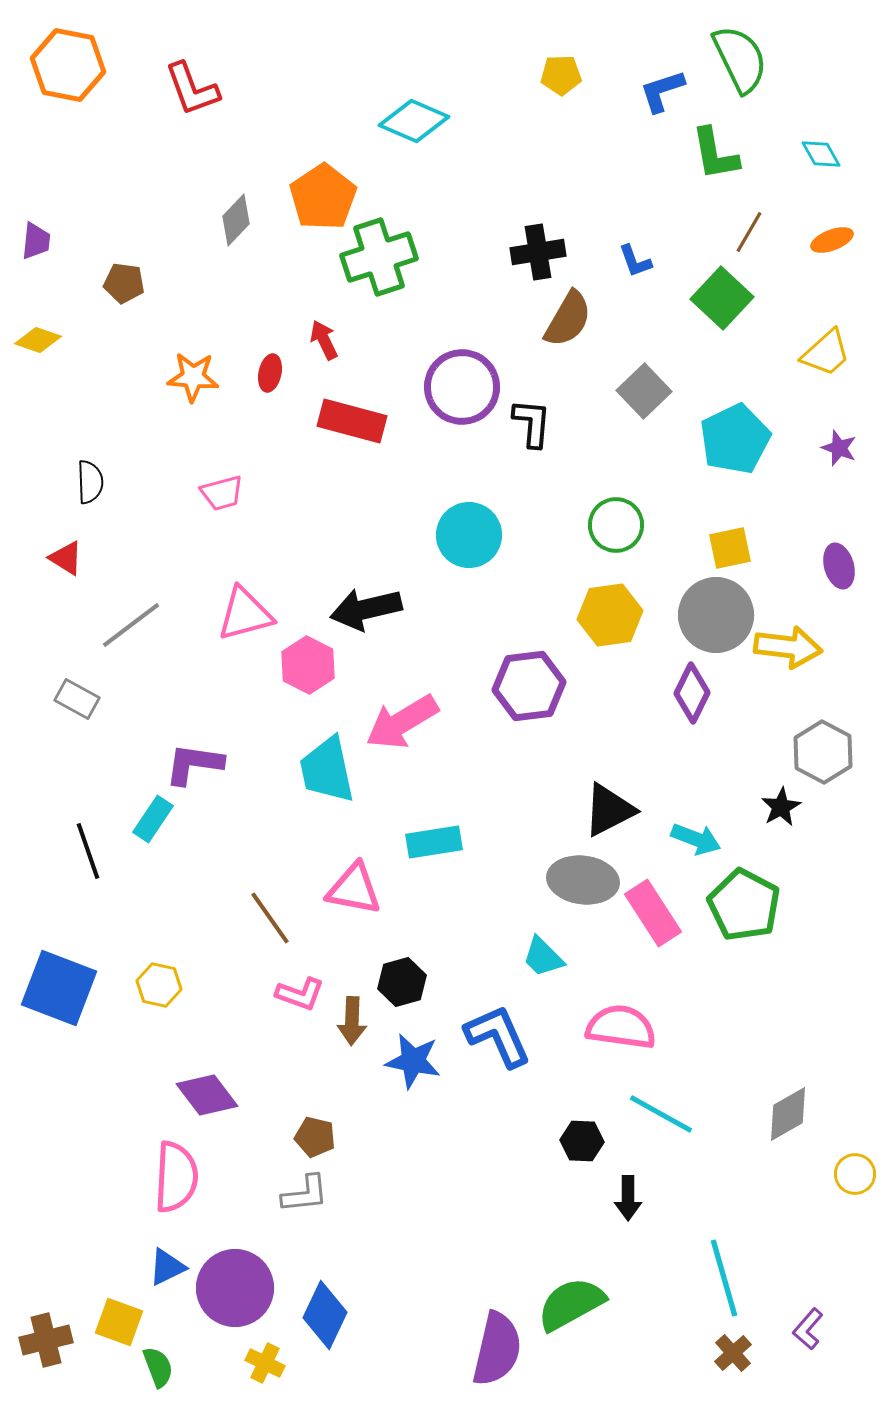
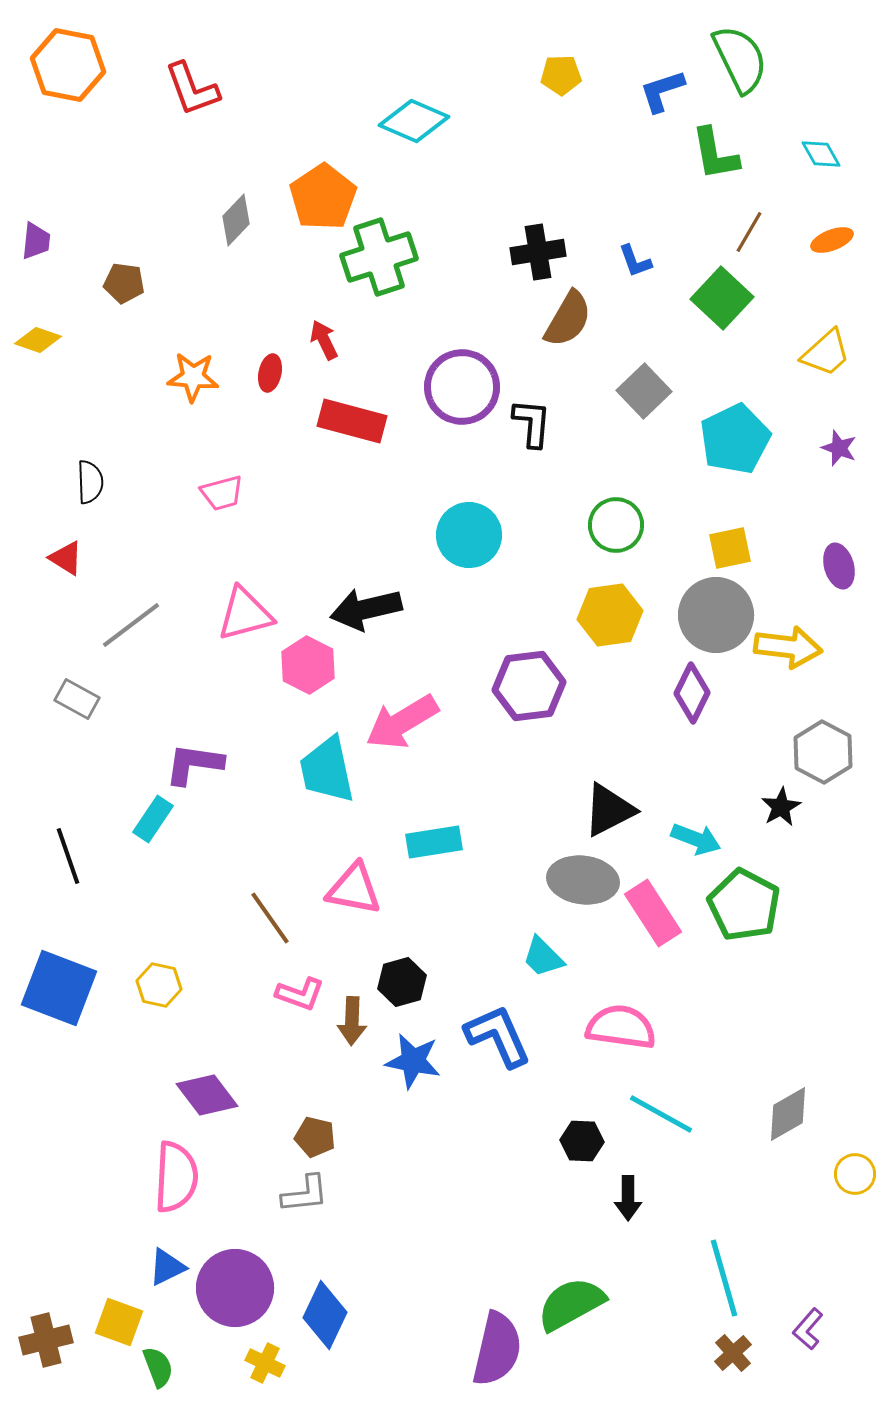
black line at (88, 851): moved 20 px left, 5 px down
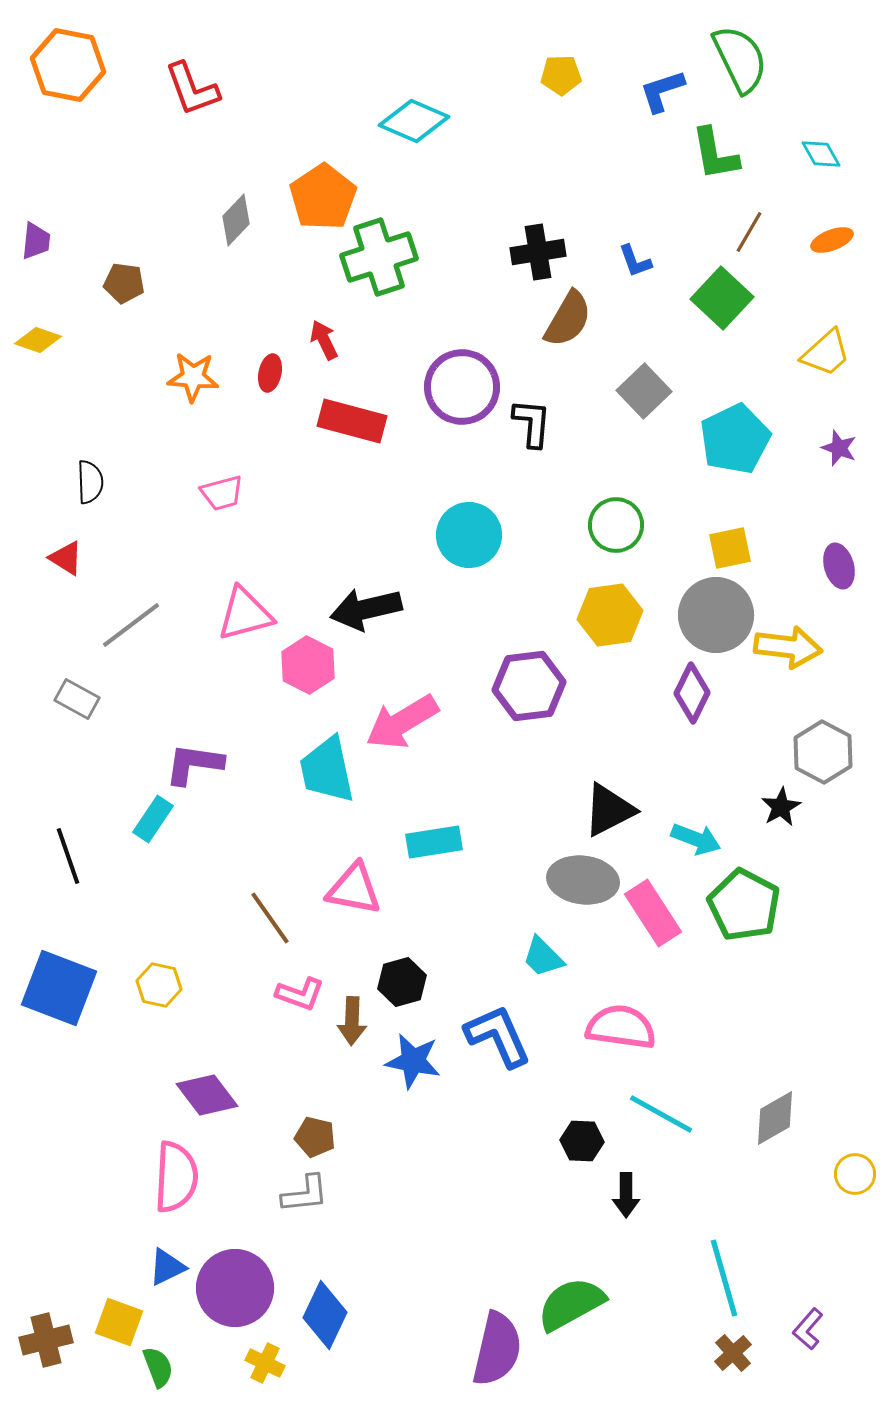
gray diamond at (788, 1114): moved 13 px left, 4 px down
black arrow at (628, 1198): moved 2 px left, 3 px up
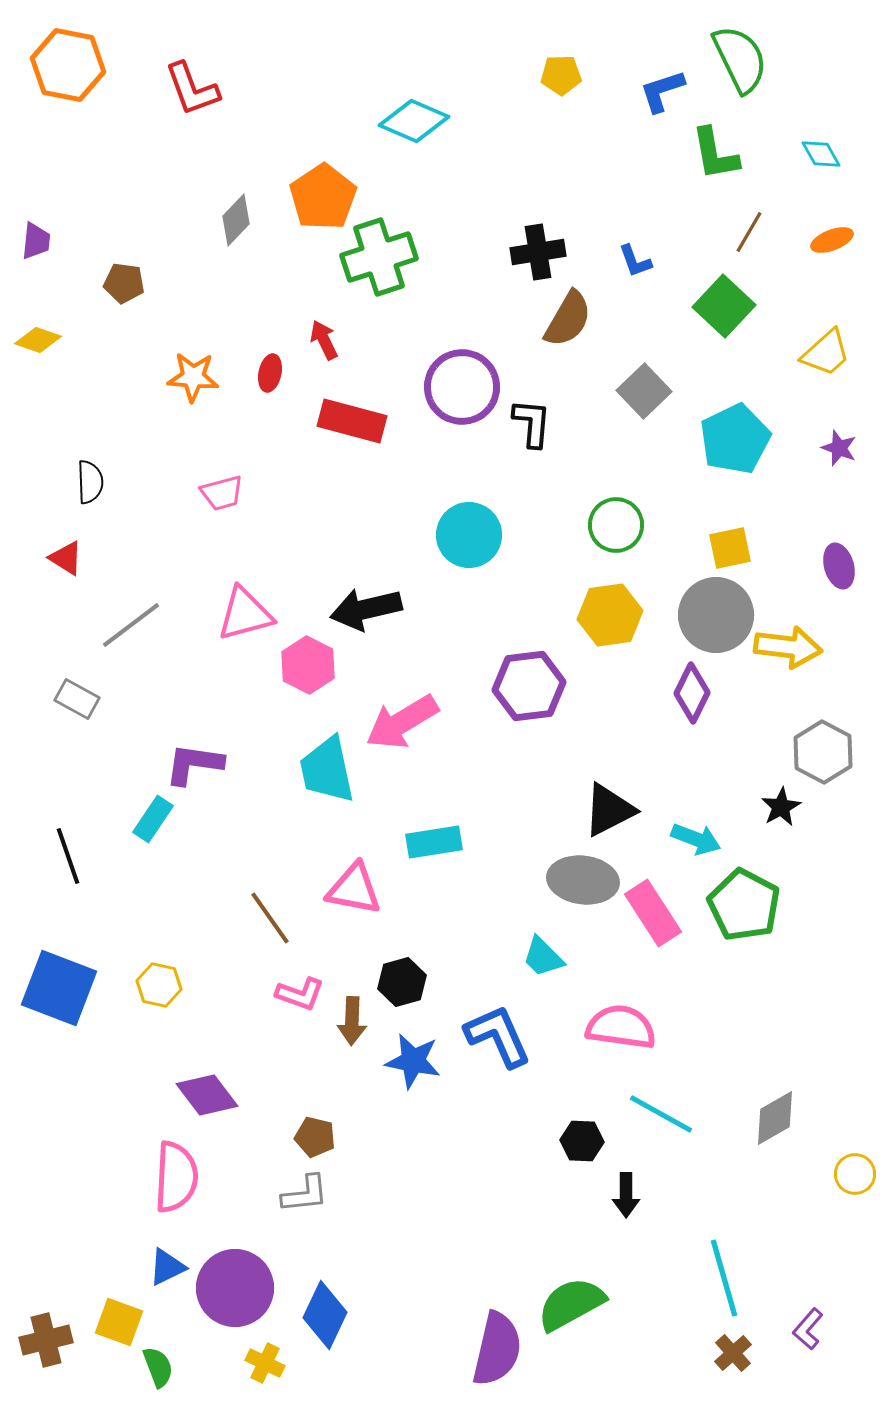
green square at (722, 298): moved 2 px right, 8 px down
